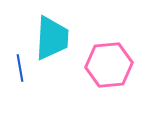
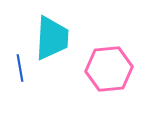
pink hexagon: moved 4 px down
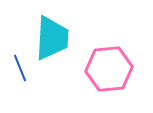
blue line: rotated 12 degrees counterclockwise
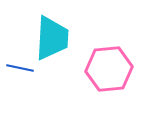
blue line: rotated 56 degrees counterclockwise
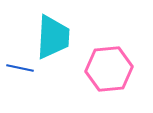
cyan trapezoid: moved 1 px right, 1 px up
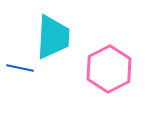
pink hexagon: rotated 21 degrees counterclockwise
